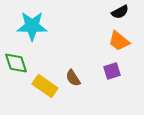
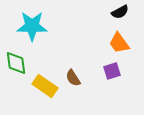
orange trapezoid: moved 2 px down; rotated 15 degrees clockwise
green diamond: rotated 10 degrees clockwise
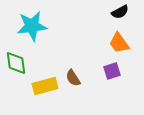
cyan star: rotated 8 degrees counterclockwise
yellow rectangle: rotated 50 degrees counterclockwise
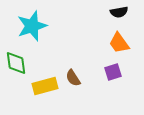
black semicircle: moved 1 px left; rotated 18 degrees clockwise
cyan star: rotated 12 degrees counterclockwise
purple square: moved 1 px right, 1 px down
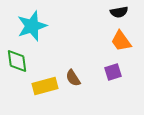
orange trapezoid: moved 2 px right, 2 px up
green diamond: moved 1 px right, 2 px up
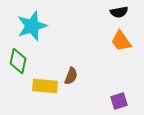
green diamond: moved 1 px right; rotated 20 degrees clockwise
purple square: moved 6 px right, 29 px down
brown semicircle: moved 2 px left, 2 px up; rotated 126 degrees counterclockwise
yellow rectangle: rotated 20 degrees clockwise
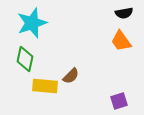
black semicircle: moved 5 px right, 1 px down
cyan star: moved 3 px up
green diamond: moved 7 px right, 2 px up
brown semicircle: rotated 24 degrees clockwise
